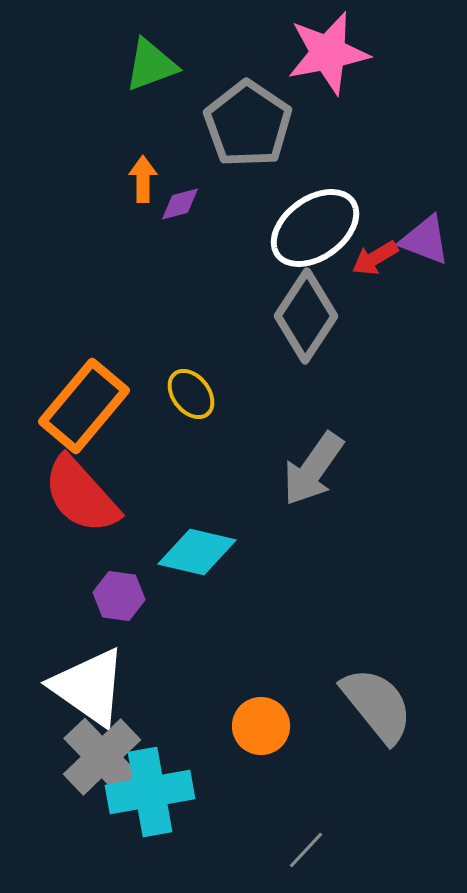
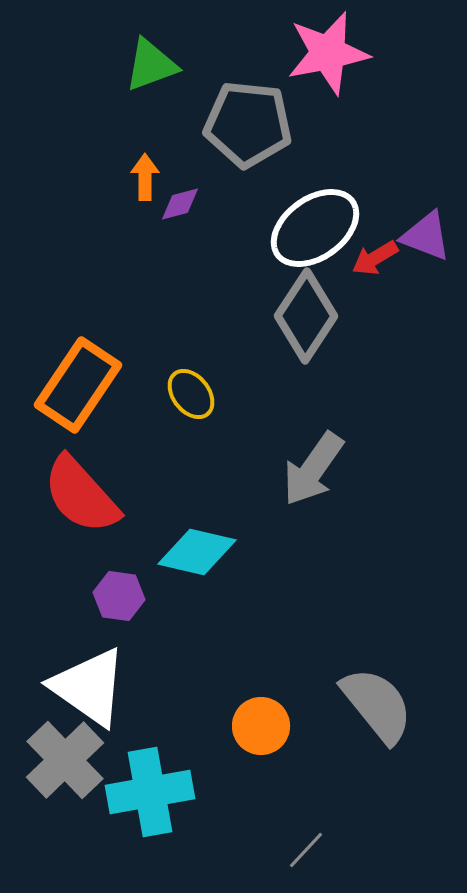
gray pentagon: rotated 28 degrees counterclockwise
orange arrow: moved 2 px right, 2 px up
purple triangle: moved 1 px right, 4 px up
orange rectangle: moved 6 px left, 21 px up; rotated 6 degrees counterclockwise
gray cross: moved 37 px left, 3 px down
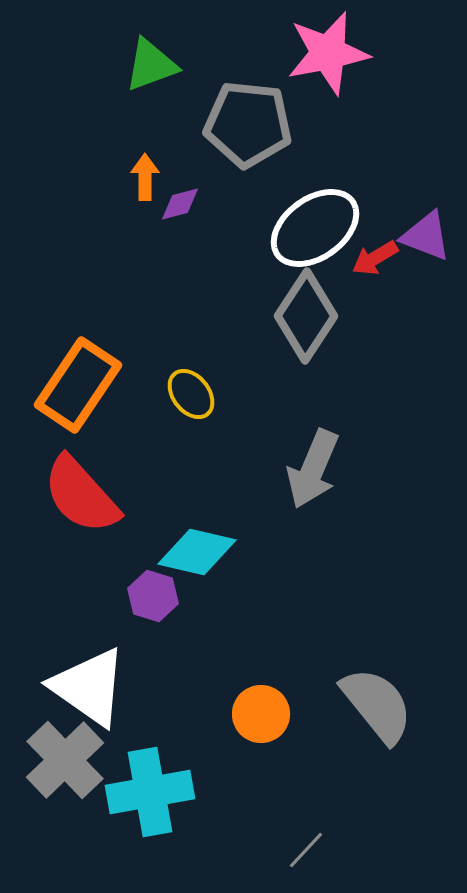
gray arrow: rotated 12 degrees counterclockwise
purple hexagon: moved 34 px right; rotated 9 degrees clockwise
orange circle: moved 12 px up
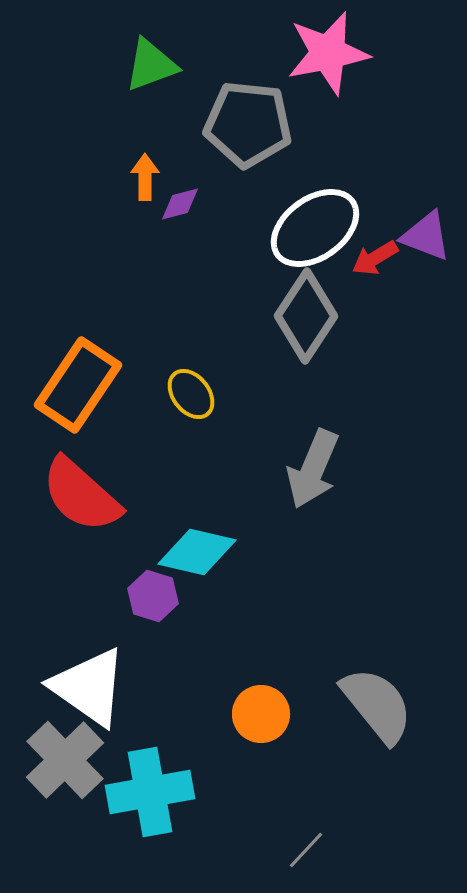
red semicircle: rotated 6 degrees counterclockwise
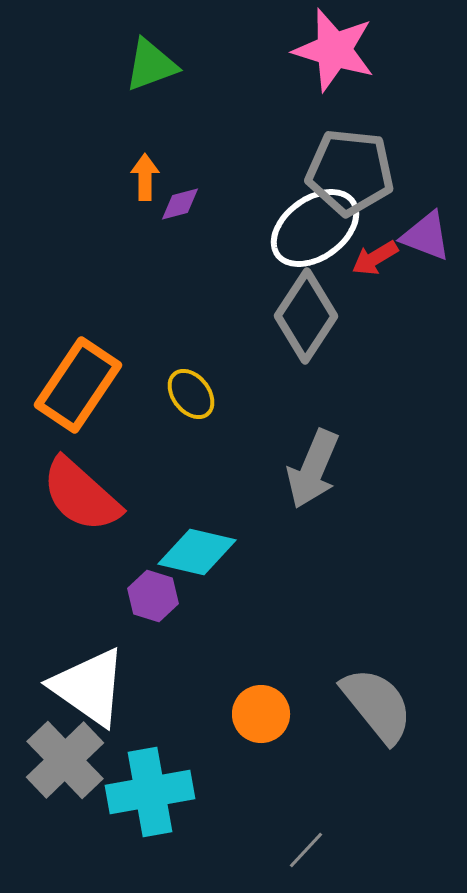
pink star: moved 6 px right, 3 px up; rotated 28 degrees clockwise
gray pentagon: moved 102 px right, 48 px down
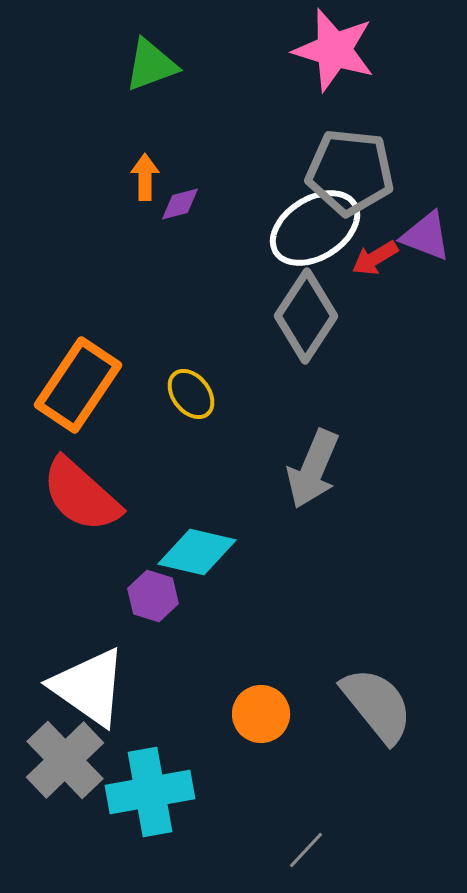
white ellipse: rotated 4 degrees clockwise
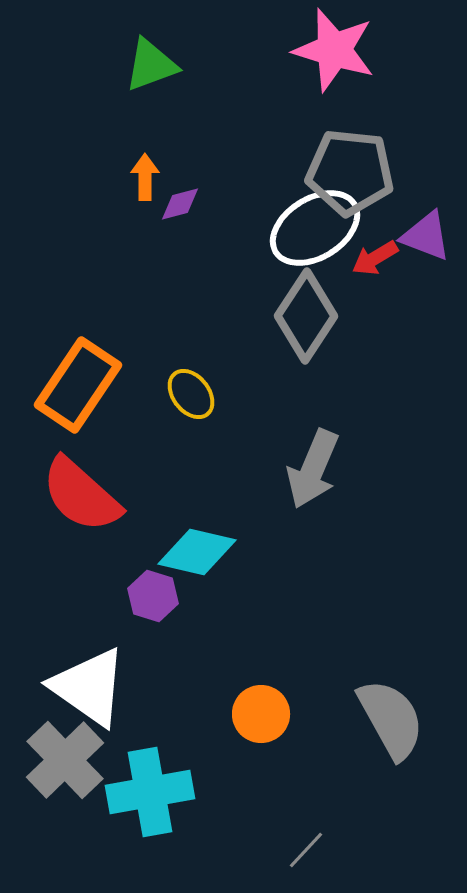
gray semicircle: moved 14 px right, 14 px down; rotated 10 degrees clockwise
